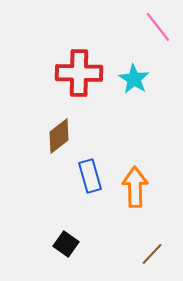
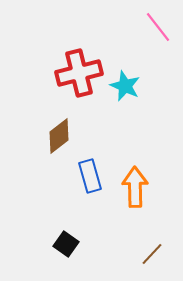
red cross: rotated 15 degrees counterclockwise
cyan star: moved 9 px left, 7 px down; rotated 8 degrees counterclockwise
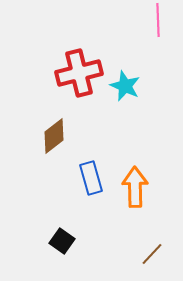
pink line: moved 7 px up; rotated 36 degrees clockwise
brown diamond: moved 5 px left
blue rectangle: moved 1 px right, 2 px down
black square: moved 4 px left, 3 px up
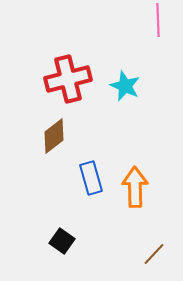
red cross: moved 11 px left, 6 px down
brown line: moved 2 px right
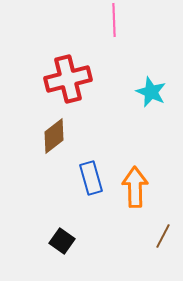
pink line: moved 44 px left
cyan star: moved 26 px right, 6 px down
brown line: moved 9 px right, 18 px up; rotated 15 degrees counterclockwise
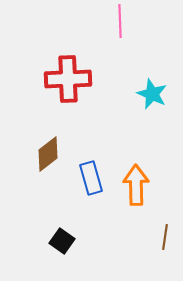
pink line: moved 6 px right, 1 px down
red cross: rotated 12 degrees clockwise
cyan star: moved 1 px right, 2 px down
brown diamond: moved 6 px left, 18 px down
orange arrow: moved 1 px right, 2 px up
brown line: moved 2 px right, 1 px down; rotated 20 degrees counterclockwise
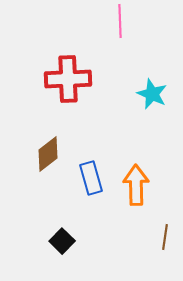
black square: rotated 10 degrees clockwise
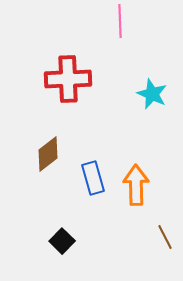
blue rectangle: moved 2 px right
brown line: rotated 35 degrees counterclockwise
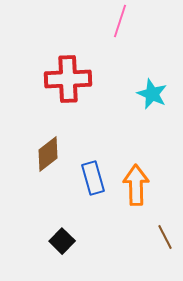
pink line: rotated 20 degrees clockwise
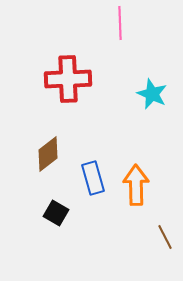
pink line: moved 2 px down; rotated 20 degrees counterclockwise
black square: moved 6 px left, 28 px up; rotated 15 degrees counterclockwise
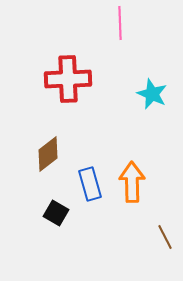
blue rectangle: moved 3 px left, 6 px down
orange arrow: moved 4 px left, 3 px up
